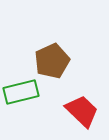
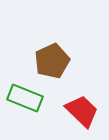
green rectangle: moved 4 px right, 6 px down; rotated 36 degrees clockwise
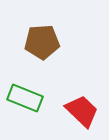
brown pentagon: moved 10 px left, 19 px up; rotated 20 degrees clockwise
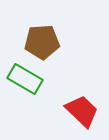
green rectangle: moved 19 px up; rotated 8 degrees clockwise
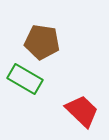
brown pentagon: rotated 12 degrees clockwise
